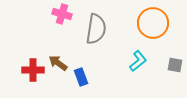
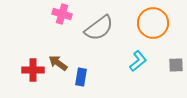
gray semicircle: moved 3 px right, 1 px up; rotated 44 degrees clockwise
gray square: moved 1 px right; rotated 14 degrees counterclockwise
blue rectangle: rotated 30 degrees clockwise
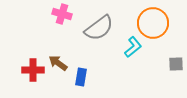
cyan L-shape: moved 5 px left, 14 px up
gray square: moved 1 px up
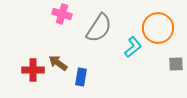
orange circle: moved 5 px right, 5 px down
gray semicircle: rotated 20 degrees counterclockwise
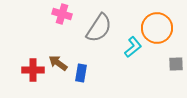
orange circle: moved 1 px left
blue rectangle: moved 4 px up
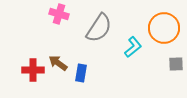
pink cross: moved 3 px left
orange circle: moved 7 px right
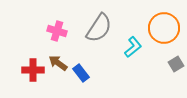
pink cross: moved 2 px left, 17 px down
gray square: rotated 28 degrees counterclockwise
blue rectangle: rotated 48 degrees counterclockwise
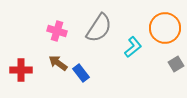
orange circle: moved 1 px right
red cross: moved 12 px left
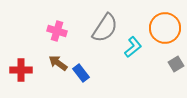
gray semicircle: moved 6 px right
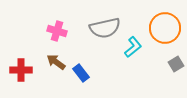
gray semicircle: rotated 44 degrees clockwise
brown arrow: moved 2 px left, 1 px up
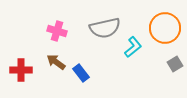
gray square: moved 1 px left
